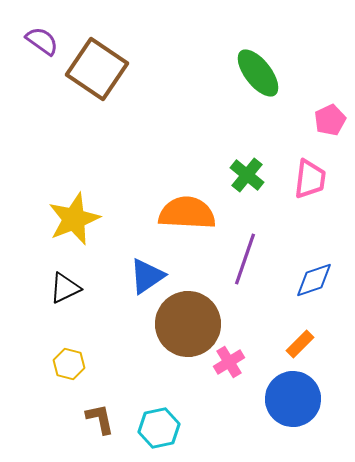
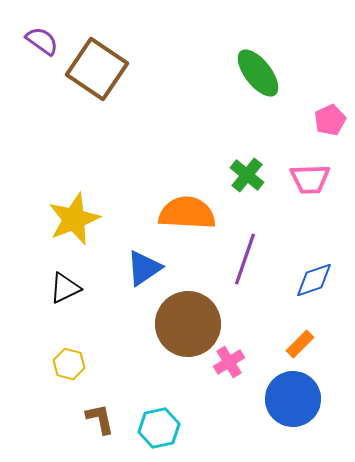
pink trapezoid: rotated 81 degrees clockwise
blue triangle: moved 3 px left, 8 px up
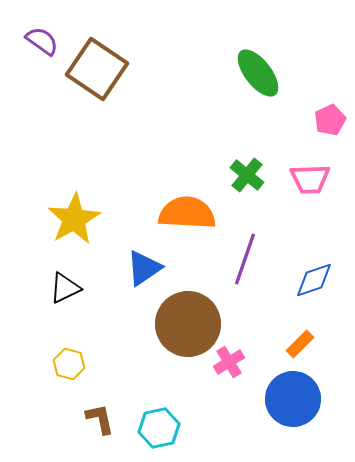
yellow star: rotated 8 degrees counterclockwise
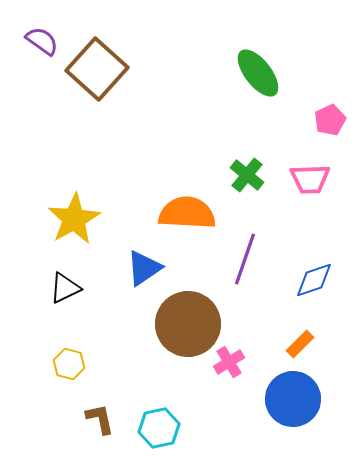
brown square: rotated 8 degrees clockwise
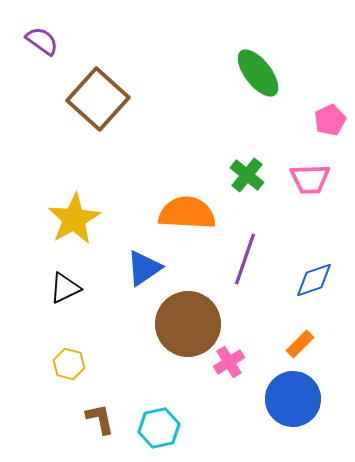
brown square: moved 1 px right, 30 px down
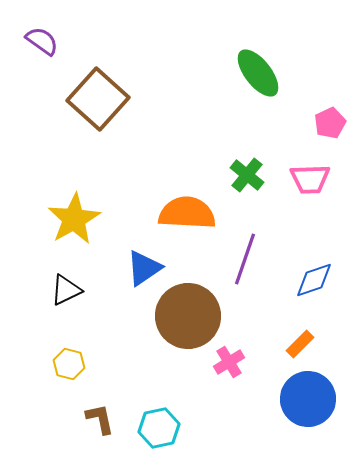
pink pentagon: moved 3 px down
black triangle: moved 1 px right, 2 px down
brown circle: moved 8 px up
blue circle: moved 15 px right
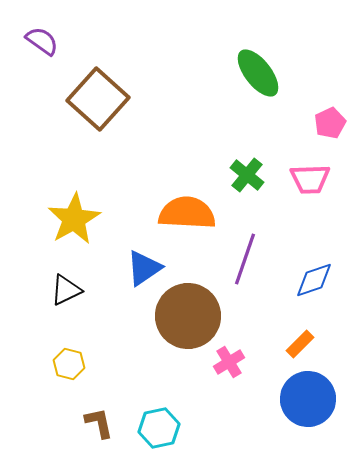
brown L-shape: moved 1 px left, 4 px down
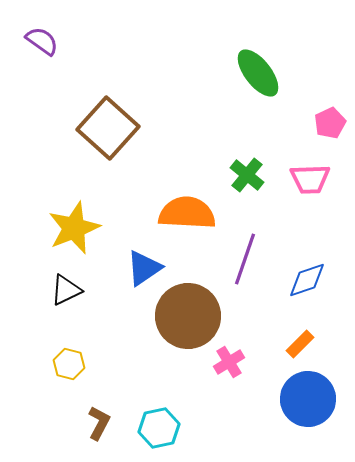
brown square: moved 10 px right, 29 px down
yellow star: moved 9 px down; rotated 8 degrees clockwise
blue diamond: moved 7 px left
brown L-shape: rotated 40 degrees clockwise
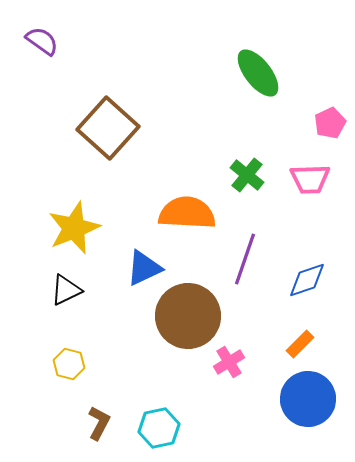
blue triangle: rotated 9 degrees clockwise
